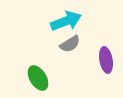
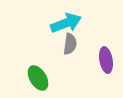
cyan arrow: moved 2 px down
gray semicircle: rotated 50 degrees counterclockwise
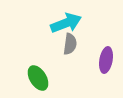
purple ellipse: rotated 20 degrees clockwise
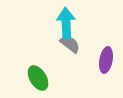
cyan arrow: rotated 72 degrees counterclockwise
gray semicircle: rotated 60 degrees counterclockwise
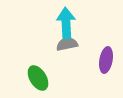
gray semicircle: moved 3 px left; rotated 50 degrees counterclockwise
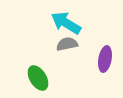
cyan arrow: rotated 56 degrees counterclockwise
purple ellipse: moved 1 px left, 1 px up
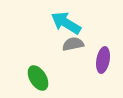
gray semicircle: moved 6 px right
purple ellipse: moved 2 px left, 1 px down
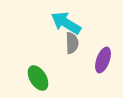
gray semicircle: moved 1 px left, 1 px up; rotated 100 degrees clockwise
purple ellipse: rotated 10 degrees clockwise
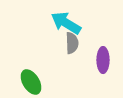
purple ellipse: rotated 20 degrees counterclockwise
green ellipse: moved 7 px left, 4 px down
